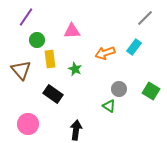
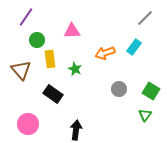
green triangle: moved 36 px right, 9 px down; rotated 32 degrees clockwise
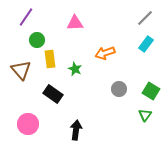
pink triangle: moved 3 px right, 8 px up
cyan rectangle: moved 12 px right, 3 px up
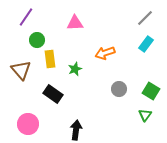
green star: rotated 24 degrees clockwise
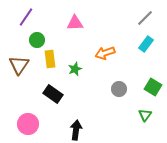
brown triangle: moved 2 px left, 5 px up; rotated 15 degrees clockwise
green square: moved 2 px right, 4 px up
